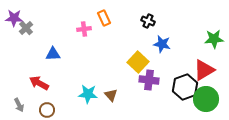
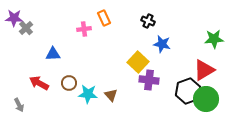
black hexagon: moved 3 px right, 4 px down
brown circle: moved 22 px right, 27 px up
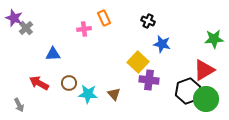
purple star: rotated 18 degrees clockwise
brown triangle: moved 3 px right, 1 px up
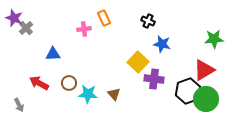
purple cross: moved 5 px right, 1 px up
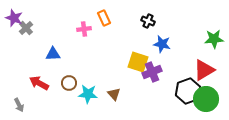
yellow square: rotated 25 degrees counterclockwise
purple cross: moved 2 px left, 7 px up; rotated 30 degrees counterclockwise
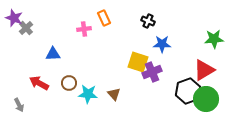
blue star: rotated 12 degrees counterclockwise
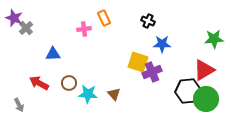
black hexagon: rotated 15 degrees clockwise
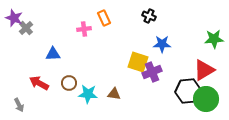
black cross: moved 1 px right, 5 px up
brown triangle: rotated 40 degrees counterclockwise
